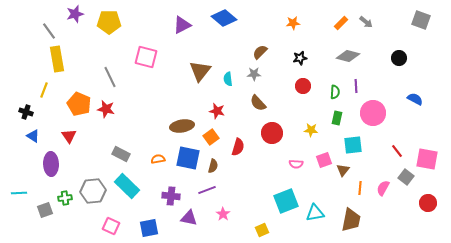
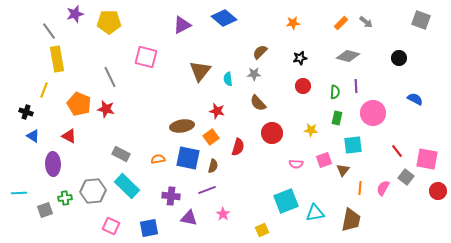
red triangle at (69, 136): rotated 28 degrees counterclockwise
purple ellipse at (51, 164): moved 2 px right
red circle at (428, 203): moved 10 px right, 12 px up
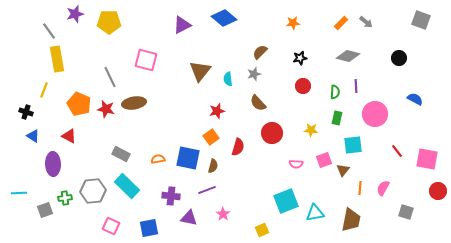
pink square at (146, 57): moved 3 px down
gray star at (254, 74): rotated 16 degrees counterclockwise
red star at (217, 111): rotated 28 degrees counterclockwise
pink circle at (373, 113): moved 2 px right, 1 px down
brown ellipse at (182, 126): moved 48 px left, 23 px up
gray square at (406, 177): moved 35 px down; rotated 21 degrees counterclockwise
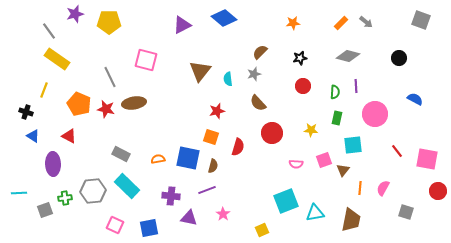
yellow rectangle at (57, 59): rotated 45 degrees counterclockwise
orange square at (211, 137): rotated 35 degrees counterclockwise
pink square at (111, 226): moved 4 px right, 1 px up
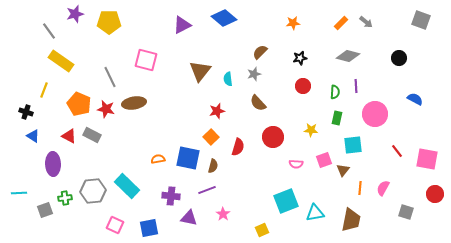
yellow rectangle at (57, 59): moved 4 px right, 2 px down
red circle at (272, 133): moved 1 px right, 4 px down
orange square at (211, 137): rotated 28 degrees clockwise
gray rectangle at (121, 154): moved 29 px left, 19 px up
red circle at (438, 191): moved 3 px left, 3 px down
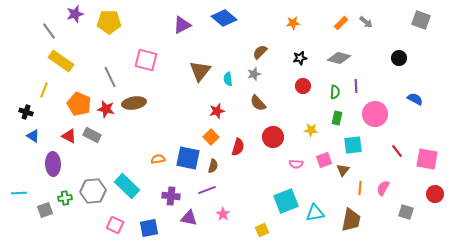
gray diamond at (348, 56): moved 9 px left, 2 px down
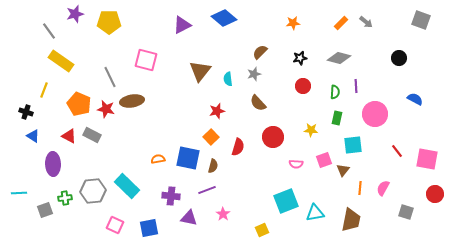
brown ellipse at (134, 103): moved 2 px left, 2 px up
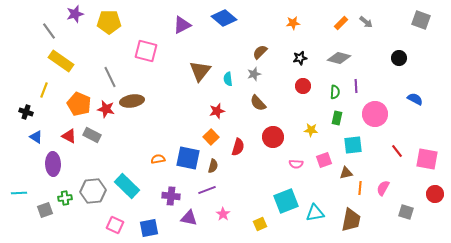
pink square at (146, 60): moved 9 px up
blue triangle at (33, 136): moved 3 px right, 1 px down
brown triangle at (343, 170): moved 3 px right, 3 px down; rotated 40 degrees clockwise
yellow square at (262, 230): moved 2 px left, 6 px up
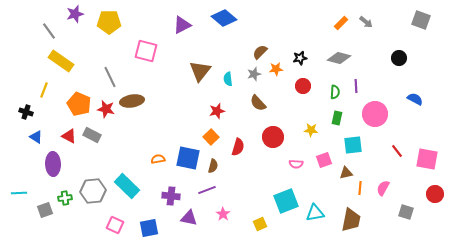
orange star at (293, 23): moved 17 px left, 46 px down
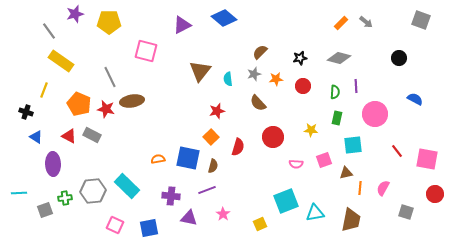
orange star at (276, 69): moved 10 px down
